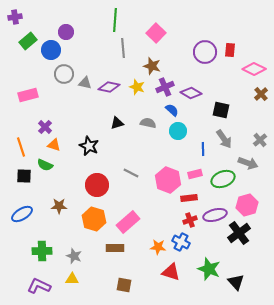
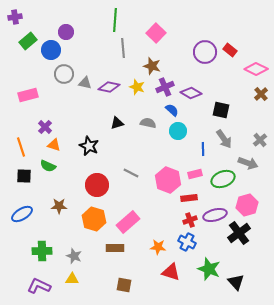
red rectangle at (230, 50): rotated 56 degrees counterclockwise
pink diamond at (254, 69): moved 2 px right
green semicircle at (45, 165): moved 3 px right, 1 px down
blue cross at (181, 242): moved 6 px right
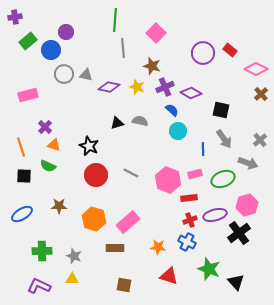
purple circle at (205, 52): moved 2 px left, 1 px down
gray triangle at (85, 83): moved 1 px right, 8 px up
gray semicircle at (148, 123): moved 8 px left, 2 px up
red circle at (97, 185): moved 1 px left, 10 px up
red triangle at (171, 272): moved 2 px left, 4 px down
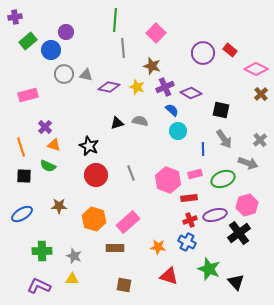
gray line at (131, 173): rotated 42 degrees clockwise
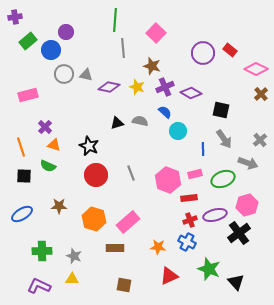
blue semicircle at (172, 110): moved 7 px left, 2 px down
red triangle at (169, 276): rotated 42 degrees counterclockwise
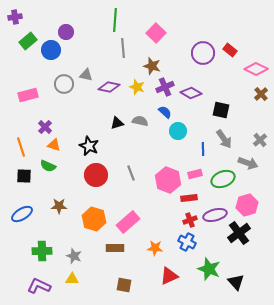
gray circle at (64, 74): moved 10 px down
orange star at (158, 247): moved 3 px left, 1 px down
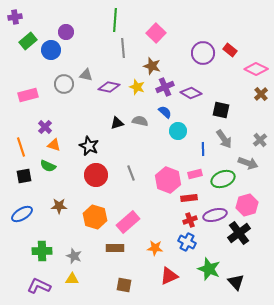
black square at (24, 176): rotated 14 degrees counterclockwise
orange hexagon at (94, 219): moved 1 px right, 2 px up
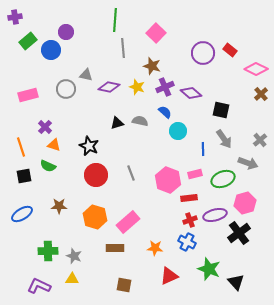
gray circle at (64, 84): moved 2 px right, 5 px down
purple diamond at (191, 93): rotated 10 degrees clockwise
pink hexagon at (247, 205): moved 2 px left, 2 px up
green cross at (42, 251): moved 6 px right
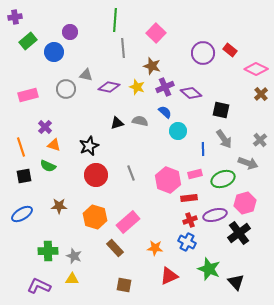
purple circle at (66, 32): moved 4 px right
blue circle at (51, 50): moved 3 px right, 2 px down
black star at (89, 146): rotated 24 degrees clockwise
brown rectangle at (115, 248): rotated 48 degrees clockwise
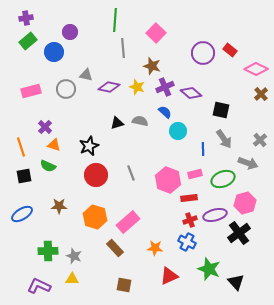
purple cross at (15, 17): moved 11 px right, 1 px down
pink rectangle at (28, 95): moved 3 px right, 4 px up
